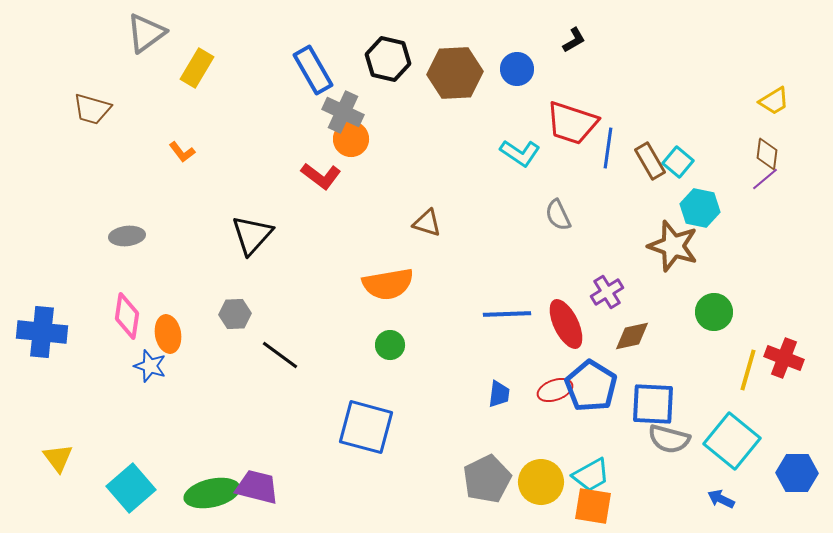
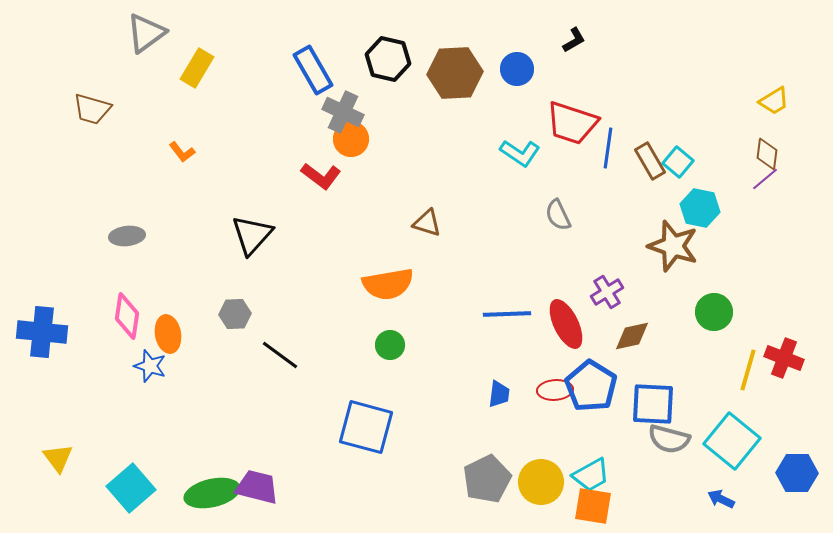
red ellipse at (555, 390): rotated 16 degrees clockwise
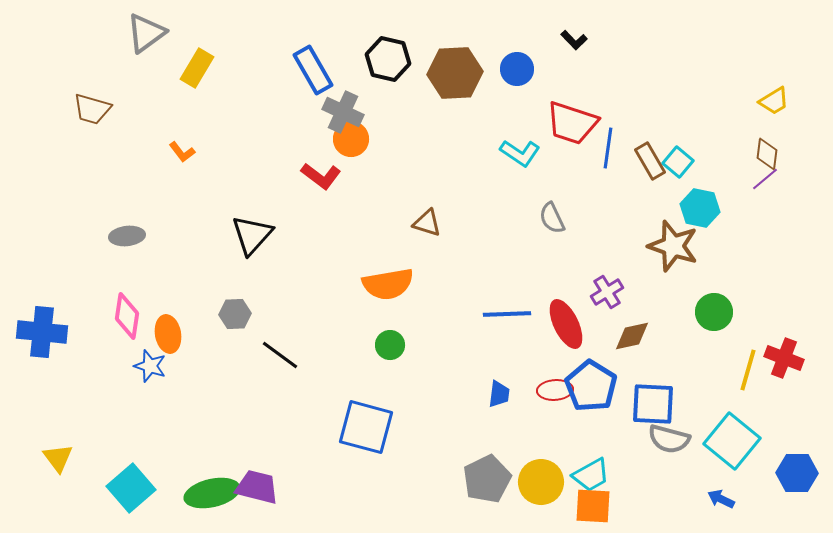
black L-shape at (574, 40): rotated 76 degrees clockwise
gray semicircle at (558, 215): moved 6 px left, 3 px down
orange square at (593, 506): rotated 6 degrees counterclockwise
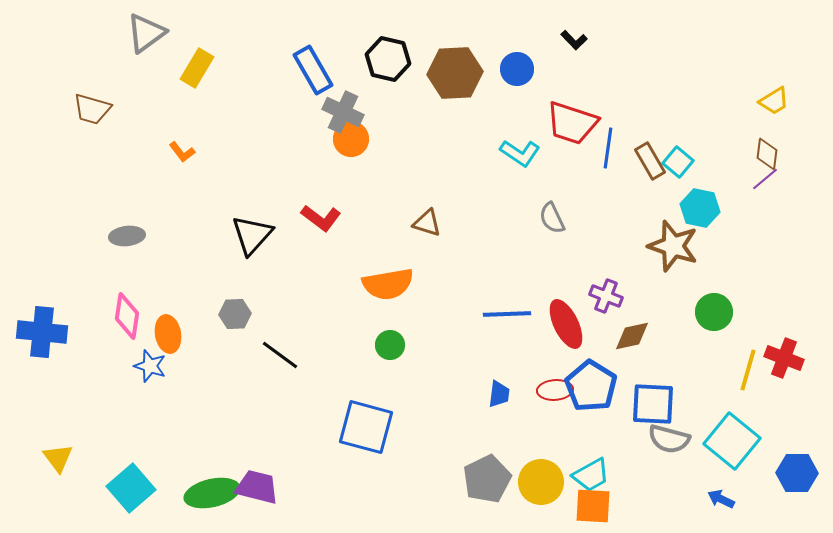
red L-shape at (321, 176): moved 42 px down
purple cross at (607, 292): moved 1 px left, 4 px down; rotated 36 degrees counterclockwise
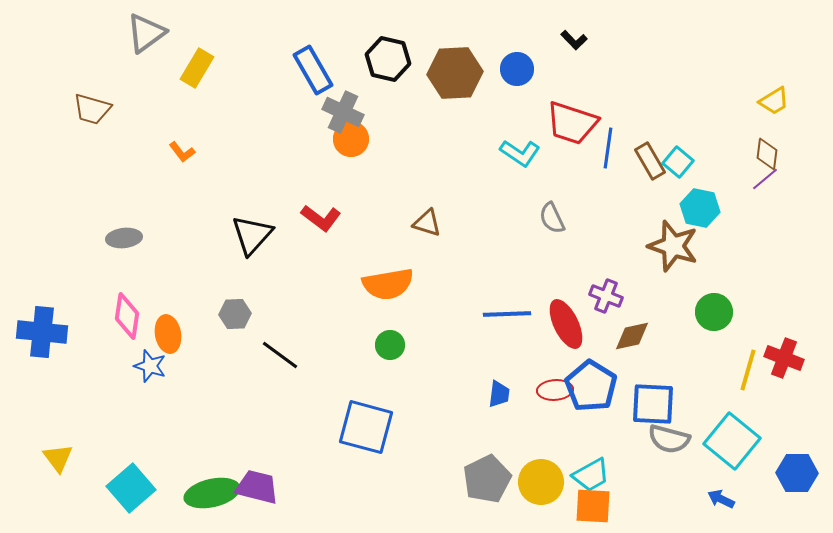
gray ellipse at (127, 236): moved 3 px left, 2 px down
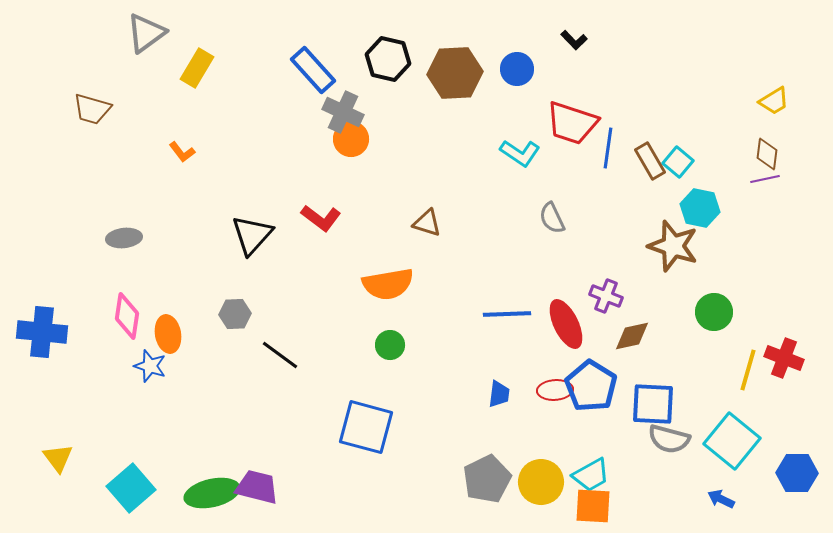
blue rectangle at (313, 70): rotated 12 degrees counterclockwise
purple line at (765, 179): rotated 28 degrees clockwise
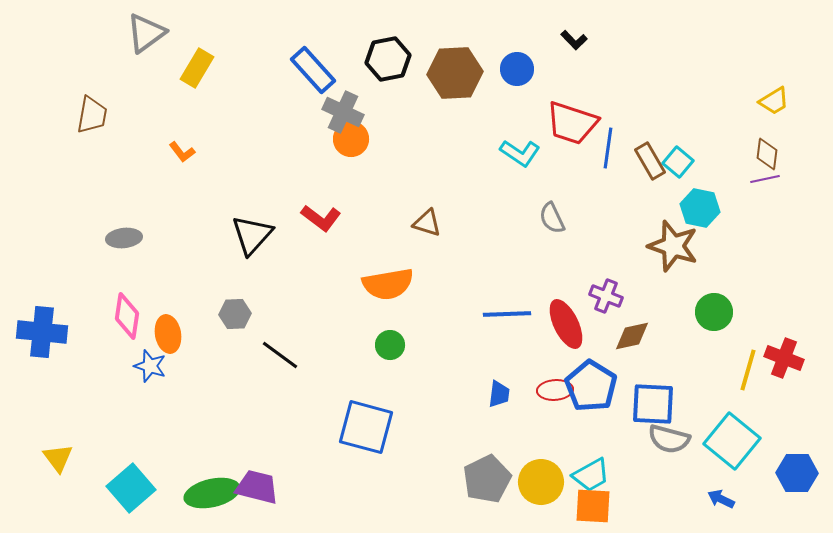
black hexagon at (388, 59): rotated 24 degrees counterclockwise
brown trapezoid at (92, 109): moved 6 px down; rotated 96 degrees counterclockwise
